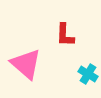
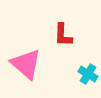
red L-shape: moved 2 px left
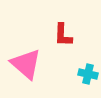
cyan cross: rotated 18 degrees counterclockwise
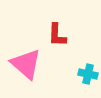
red L-shape: moved 6 px left
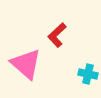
red L-shape: rotated 45 degrees clockwise
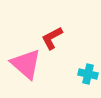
red L-shape: moved 5 px left, 3 px down; rotated 15 degrees clockwise
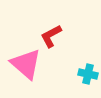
red L-shape: moved 1 px left, 2 px up
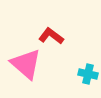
red L-shape: rotated 65 degrees clockwise
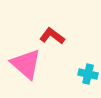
red L-shape: moved 1 px right
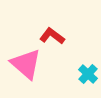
cyan cross: rotated 30 degrees clockwise
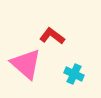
cyan cross: moved 14 px left; rotated 18 degrees counterclockwise
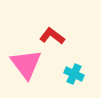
pink triangle: rotated 12 degrees clockwise
